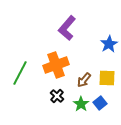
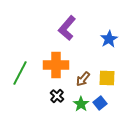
blue star: moved 5 px up
orange cross: rotated 20 degrees clockwise
brown arrow: moved 1 px left, 1 px up
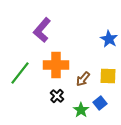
purple L-shape: moved 25 px left, 2 px down
blue star: rotated 12 degrees counterclockwise
green line: rotated 10 degrees clockwise
yellow square: moved 1 px right, 2 px up
green star: moved 6 px down
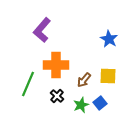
green line: moved 8 px right, 11 px down; rotated 15 degrees counterclockwise
brown arrow: moved 1 px right, 1 px down
green star: moved 5 px up; rotated 14 degrees clockwise
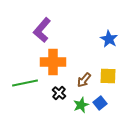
orange cross: moved 3 px left, 3 px up
green line: moved 3 px left, 1 px up; rotated 55 degrees clockwise
black cross: moved 2 px right, 3 px up
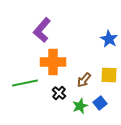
yellow square: moved 1 px right, 1 px up
green star: moved 1 px left, 1 px down
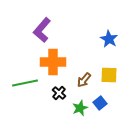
green star: moved 2 px down
